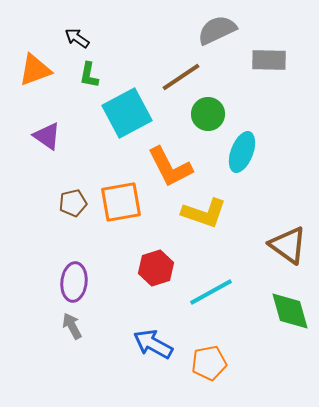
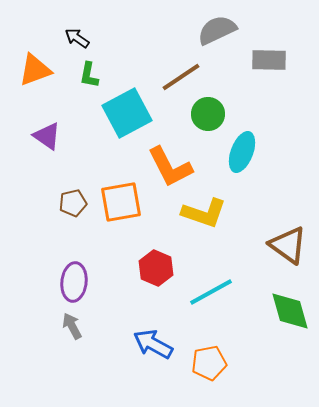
red hexagon: rotated 20 degrees counterclockwise
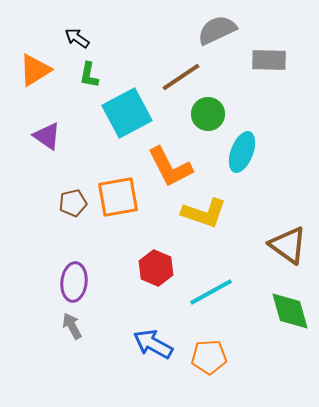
orange triangle: rotated 12 degrees counterclockwise
orange square: moved 3 px left, 5 px up
orange pentagon: moved 6 px up; rotated 8 degrees clockwise
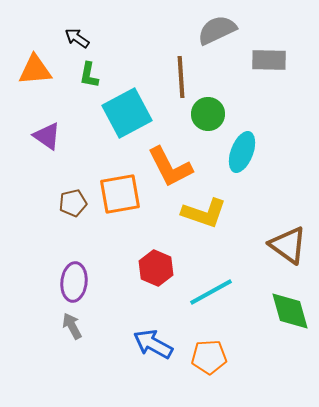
orange triangle: rotated 27 degrees clockwise
brown line: rotated 60 degrees counterclockwise
orange square: moved 2 px right, 3 px up
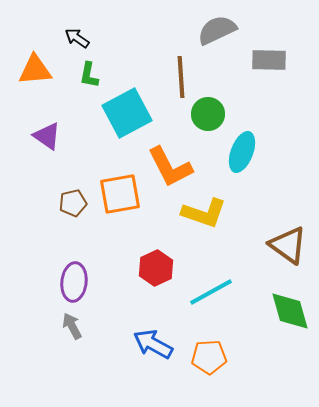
red hexagon: rotated 12 degrees clockwise
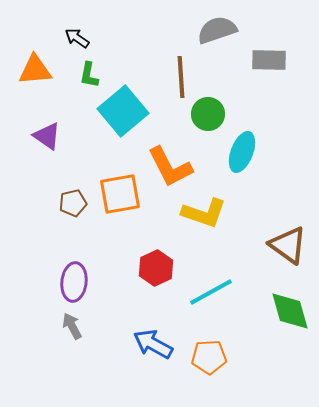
gray semicircle: rotated 6 degrees clockwise
cyan square: moved 4 px left, 2 px up; rotated 12 degrees counterclockwise
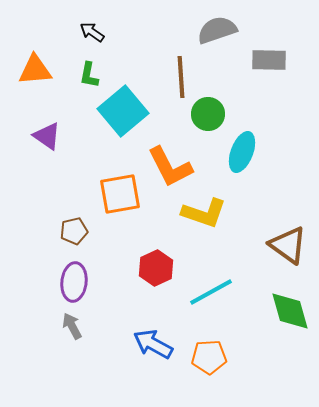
black arrow: moved 15 px right, 6 px up
brown pentagon: moved 1 px right, 28 px down
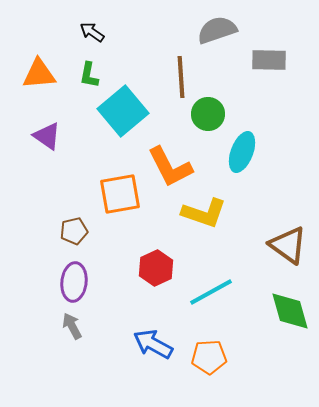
orange triangle: moved 4 px right, 4 px down
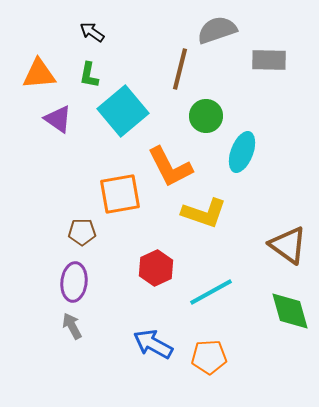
brown line: moved 1 px left, 8 px up; rotated 18 degrees clockwise
green circle: moved 2 px left, 2 px down
purple triangle: moved 11 px right, 17 px up
brown pentagon: moved 8 px right, 1 px down; rotated 12 degrees clockwise
